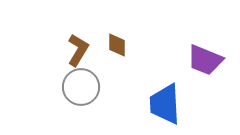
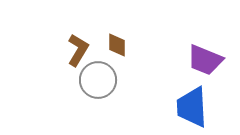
gray circle: moved 17 px right, 7 px up
blue trapezoid: moved 27 px right, 3 px down
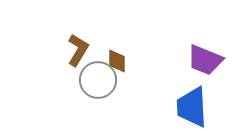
brown diamond: moved 16 px down
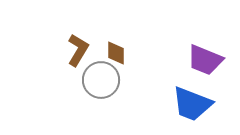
brown diamond: moved 1 px left, 8 px up
gray circle: moved 3 px right
blue trapezoid: moved 3 px up; rotated 66 degrees counterclockwise
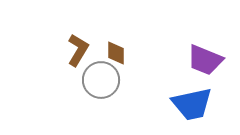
blue trapezoid: rotated 33 degrees counterclockwise
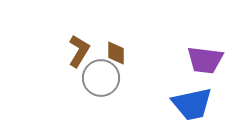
brown L-shape: moved 1 px right, 1 px down
purple trapezoid: rotated 15 degrees counterclockwise
gray circle: moved 2 px up
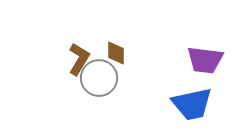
brown L-shape: moved 8 px down
gray circle: moved 2 px left
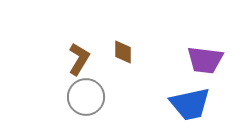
brown diamond: moved 7 px right, 1 px up
gray circle: moved 13 px left, 19 px down
blue trapezoid: moved 2 px left
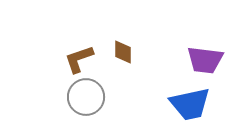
brown L-shape: rotated 140 degrees counterclockwise
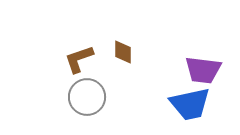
purple trapezoid: moved 2 px left, 10 px down
gray circle: moved 1 px right
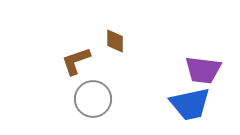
brown diamond: moved 8 px left, 11 px up
brown L-shape: moved 3 px left, 2 px down
gray circle: moved 6 px right, 2 px down
